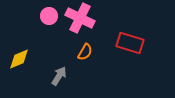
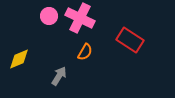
red rectangle: moved 3 px up; rotated 16 degrees clockwise
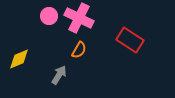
pink cross: moved 1 px left
orange semicircle: moved 6 px left, 2 px up
gray arrow: moved 1 px up
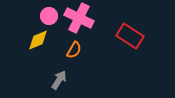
red rectangle: moved 4 px up
orange semicircle: moved 5 px left
yellow diamond: moved 19 px right, 19 px up
gray arrow: moved 5 px down
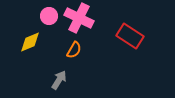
yellow diamond: moved 8 px left, 2 px down
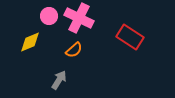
red rectangle: moved 1 px down
orange semicircle: rotated 18 degrees clockwise
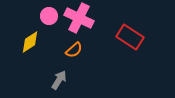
yellow diamond: rotated 10 degrees counterclockwise
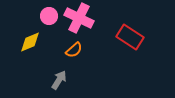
yellow diamond: rotated 10 degrees clockwise
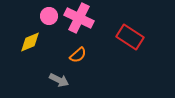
orange semicircle: moved 4 px right, 5 px down
gray arrow: rotated 84 degrees clockwise
